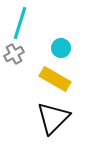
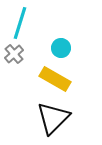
gray cross: rotated 12 degrees counterclockwise
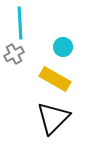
cyan line: rotated 20 degrees counterclockwise
cyan circle: moved 2 px right, 1 px up
gray cross: rotated 12 degrees clockwise
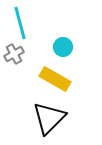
cyan line: rotated 12 degrees counterclockwise
black triangle: moved 4 px left
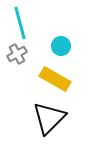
cyan circle: moved 2 px left, 1 px up
gray cross: moved 3 px right
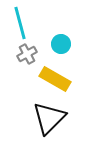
cyan circle: moved 2 px up
gray cross: moved 10 px right
